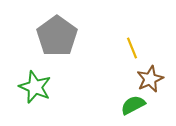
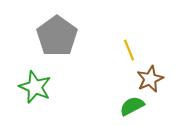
yellow line: moved 3 px left, 2 px down
green semicircle: moved 1 px left, 1 px down
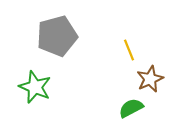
gray pentagon: rotated 21 degrees clockwise
green semicircle: moved 1 px left, 2 px down
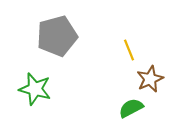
green star: moved 2 px down; rotated 8 degrees counterclockwise
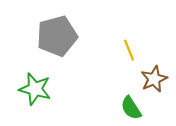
brown star: moved 4 px right
green semicircle: rotated 95 degrees counterclockwise
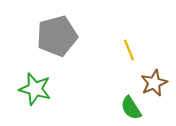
brown star: moved 4 px down
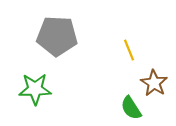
gray pentagon: rotated 18 degrees clockwise
brown star: rotated 16 degrees counterclockwise
green star: rotated 16 degrees counterclockwise
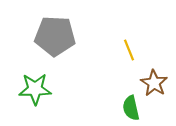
gray pentagon: moved 2 px left
green semicircle: rotated 20 degrees clockwise
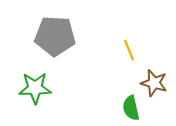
brown star: rotated 16 degrees counterclockwise
green star: moved 1 px up
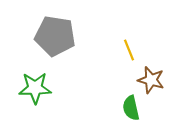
gray pentagon: rotated 6 degrees clockwise
brown star: moved 3 px left, 3 px up
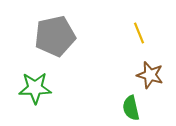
gray pentagon: rotated 21 degrees counterclockwise
yellow line: moved 10 px right, 17 px up
brown star: moved 1 px left, 5 px up
